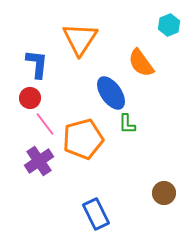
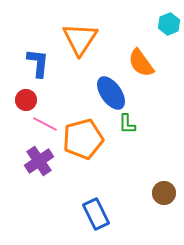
cyan hexagon: moved 1 px up
blue L-shape: moved 1 px right, 1 px up
red circle: moved 4 px left, 2 px down
pink line: rotated 25 degrees counterclockwise
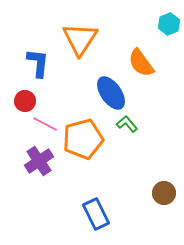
red circle: moved 1 px left, 1 px down
green L-shape: rotated 140 degrees clockwise
